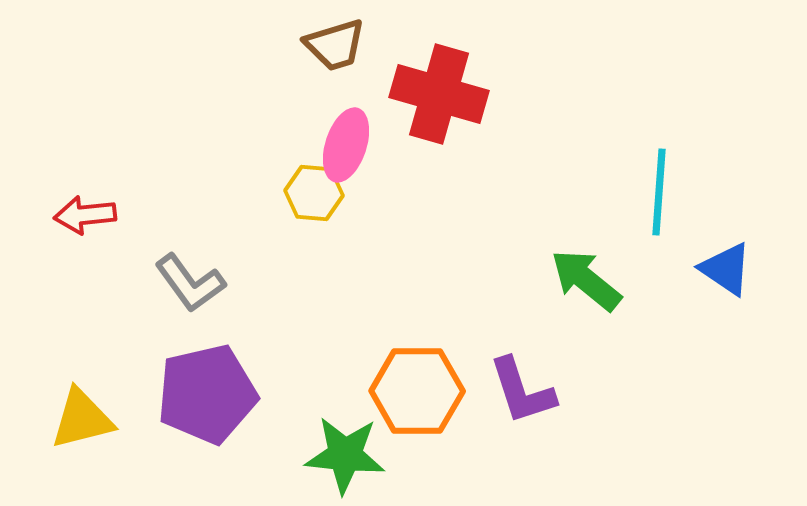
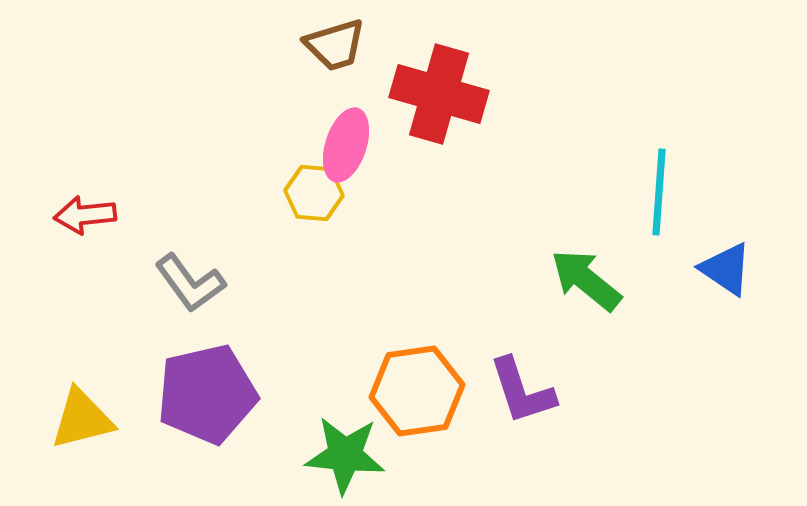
orange hexagon: rotated 8 degrees counterclockwise
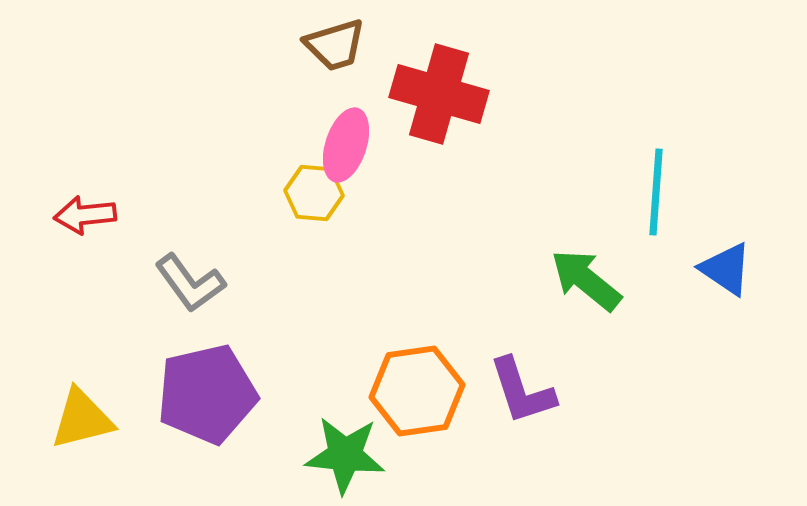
cyan line: moved 3 px left
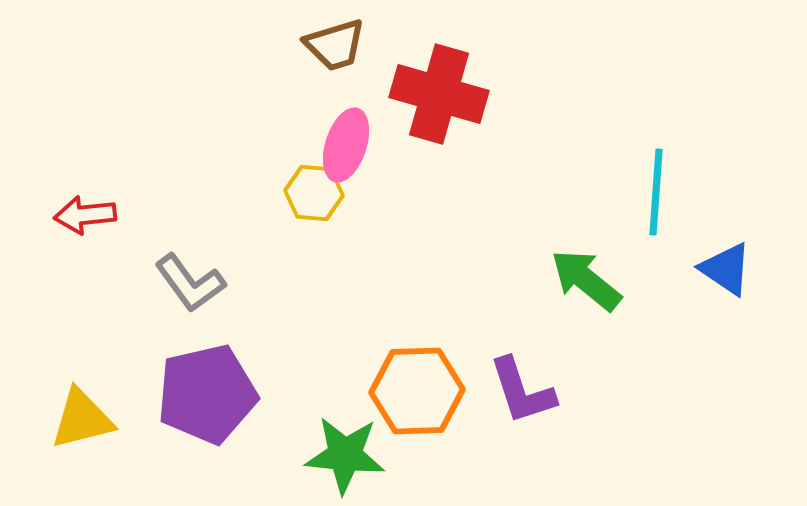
orange hexagon: rotated 6 degrees clockwise
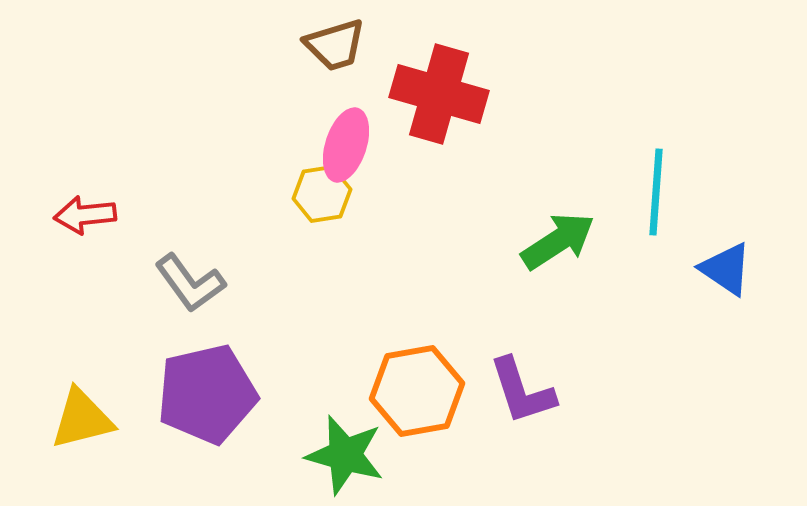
yellow hexagon: moved 8 px right, 1 px down; rotated 14 degrees counterclockwise
green arrow: moved 28 px left, 39 px up; rotated 108 degrees clockwise
orange hexagon: rotated 8 degrees counterclockwise
green star: rotated 10 degrees clockwise
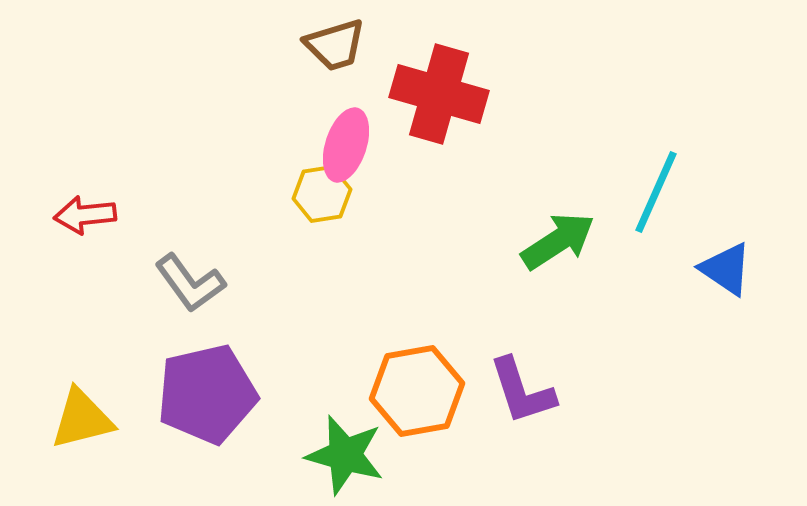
cyan line: rotated 20 degrees clockwise
